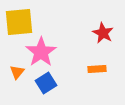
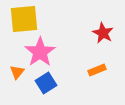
yellow square: moved 5 px right, 3 px up
pink star: moved 1 px left
orange rectangle: moved 1 px down; rotated 18 degrees counterclockwise
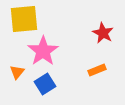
pink star: moved 3 px right, 1 px up
blue square: moved 1 px left, 1 px down
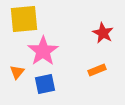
blue square: rotated 20 degrees clockwise
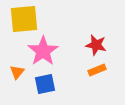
red star: moved 7 px left, 12 px down; rotated 15 degrees counterclockwise
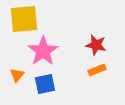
orange triangle: moved 3 px down
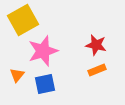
yellow square: moved 1 px left, 1 px down; rotated 24 degrees counterclockwise
pink star: rotated 16 degrees clockwise
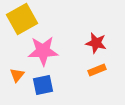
yellow square: moved 1 px left, 1 px up
red star: moved 2 px up
pink star: rotated 16 degrees clockwise
blue square: moved 2 px left, 1 px down
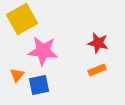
red star: moved 2 px right
pink star: rotated 8 degrees clockwise
blue square: moved 4 px left
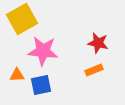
orange rectangle: moved 3 px left
orange triangle: rotated 49 degrees clockwise
blue square: moved 2 px right
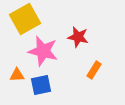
yellow square: moved 3 px right
red star: moved 20 px left, 6 px up
pink star: rotated 8 degrees clockwise
orange rectangle: rotated 36 degrees counterclockwise
